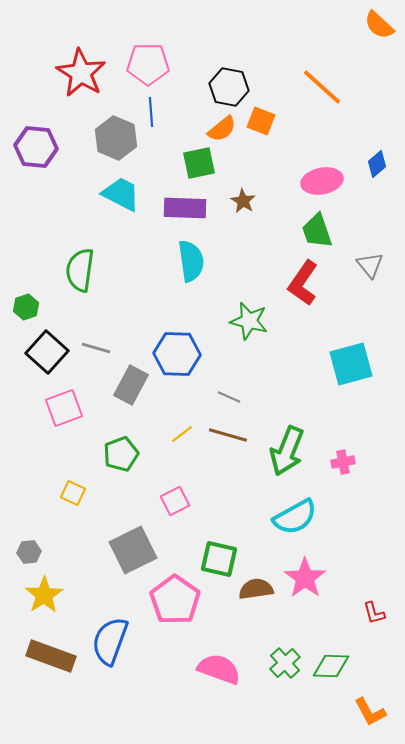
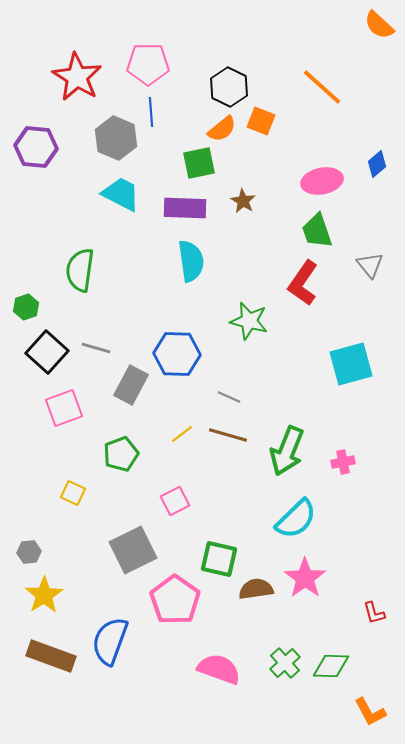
red star at (81, 73): moved 4 px left, 4 px down
black hexagon at (229, 87): rotated 15 degrees clockwise
cyan semicircle at (295, 517): moved 1 px right, 2 px down; rotated 15 degrees counterclockwise
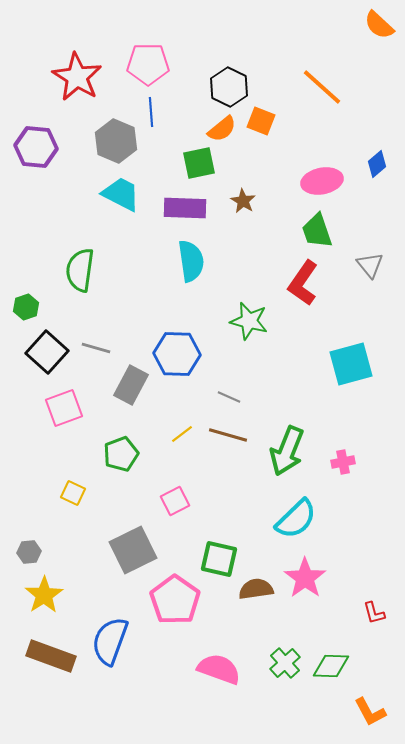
gray hexagon at (116, 138): moved 3 px down
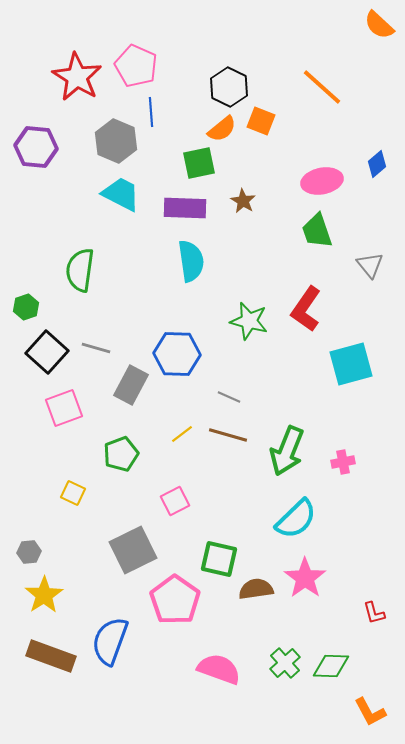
pink pentagon at (148, 64): moved 12 px left, 2 px down; rotated 24 degrees clockwise
red L-shape at (303, 283): moved 3 px right, 26 px down
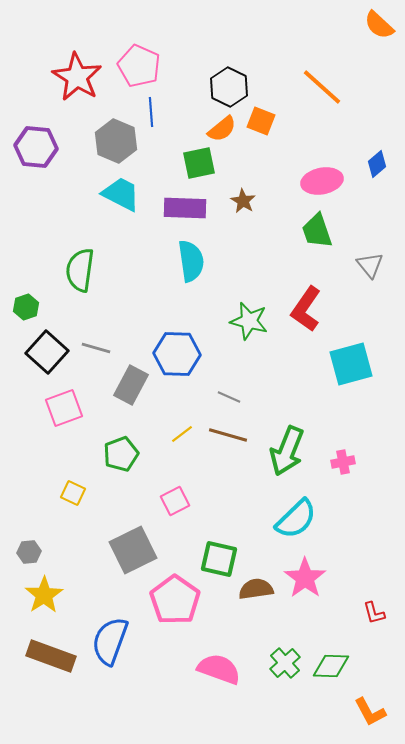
pink pentagon at (136, 66): moved 3 px right
